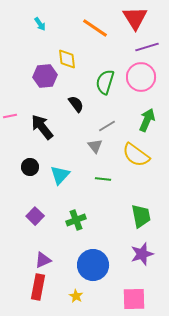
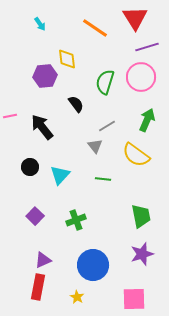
yellow star: moved 1 px right, 1 px down
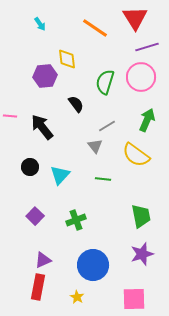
pink line: rotated 16 degrees clockwise
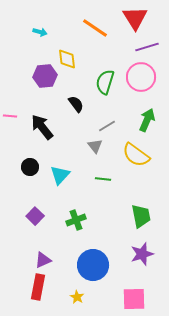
cyan arrow: moved 8 px down; rotated 40 degrees counterclockwise
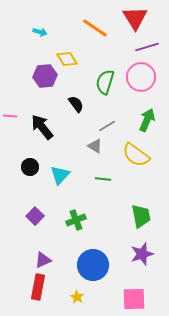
yellow diamond: rotated 25 degrees counterclockwise
gray triangle: rotated 21 degrees counterclockwise
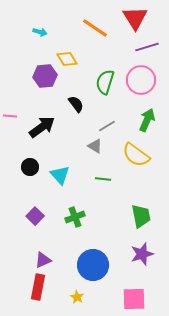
pink circle: moved 3 px down
black arrow: rotated 92 degrees clockwise
cyan triangle: rotated 25 degrees counterclockwise
green cross: moved 1 px left, 3 px up
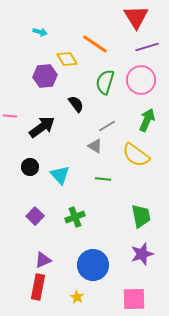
red triangle: moved 1 px right, 1 px up
orange line: moved 16 px down
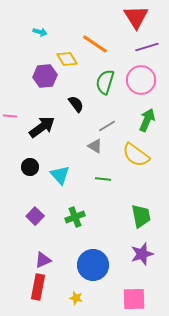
yellow star: moved 1 px left, 1 px down; rotated 16 degrees counterclockwise
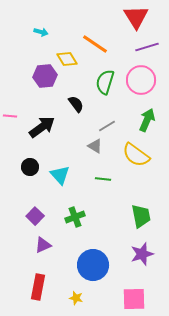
cyan arrow: moved 1 px right
purple triangle: moved 15 px up
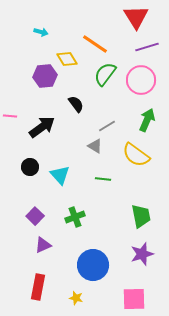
green semicircle: moved 8 px up; rotated 20 degrees clockwise
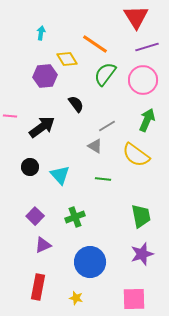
cyan arrow: moved 1 px down; rotated 96 degrees counterclockwise
pink circle: moved 2 px right
blue circle: moved 3 px left, 3 px up
